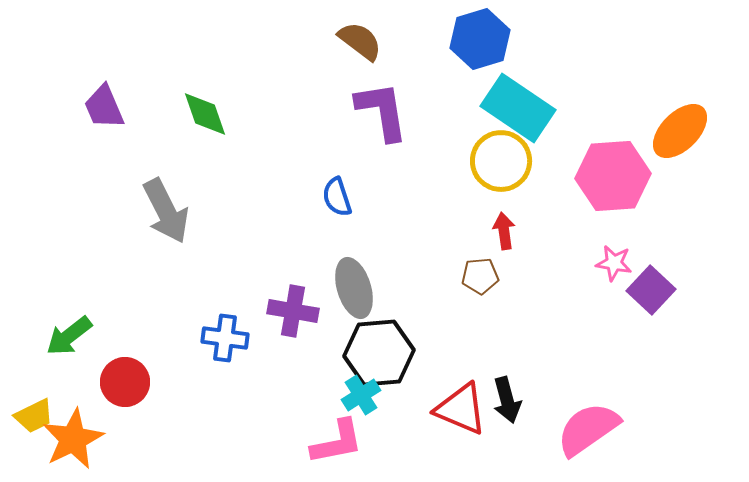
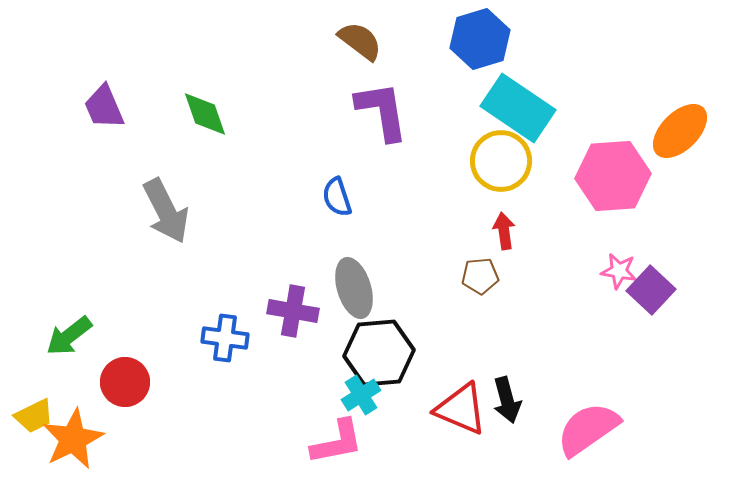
pink star: moved 5 px right, 8 px down
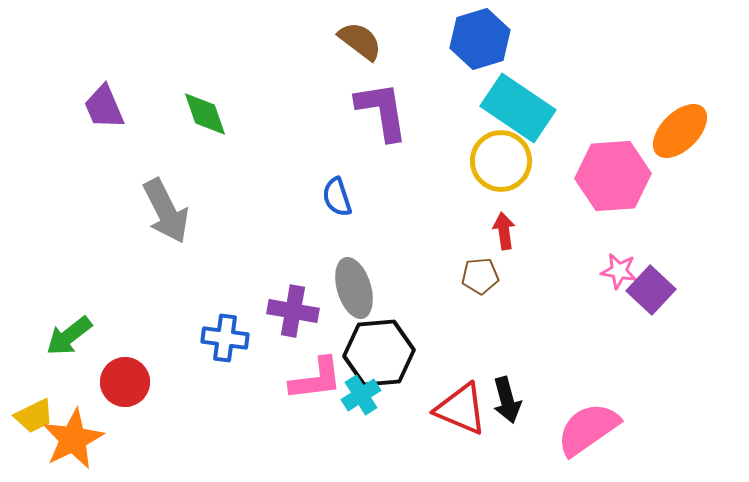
pink L-shape: moved 21 px left, 63 px up; rotated 4 degrees clockwise
